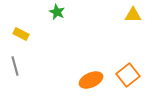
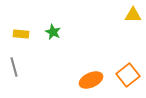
green star: moved 4 px left, 20 px down
yellow rectangle: rotated 21 degrees counterclockwise
gray line: moved 1 px left, 1 px down
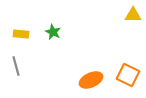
gray line: moved 2 px right, 1 px up
orange square: rotated 25 degrees counterclockwise
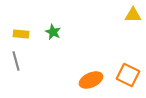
gray line: moved 5 px up
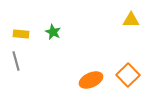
yellow triangle: moved 2 px left, 5 px down
orange square: rotated 20 degrees clockwise
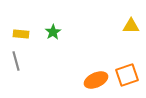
yellow triangle: moved 6 px down
green star: rotated 14 degrees clockwise
orange square: moved 1 px left; rotated 25 degrees clockwise
orange ellipse: moved 5 px right
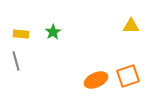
orange square: moved 1 px right, 1 px down
